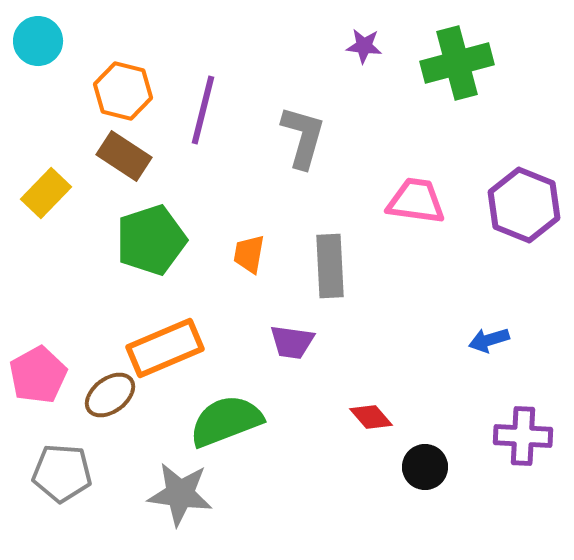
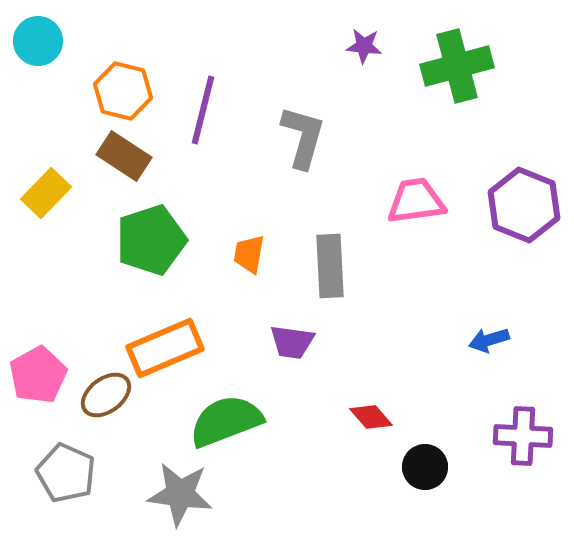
green cross: moved 3 px down
pink trapezoid: rotated 16 degrees counterclockwise
brown ellipse: moved 4 px left
gray pentagon: moved 4 px right; rotated 20 degrees clockwise
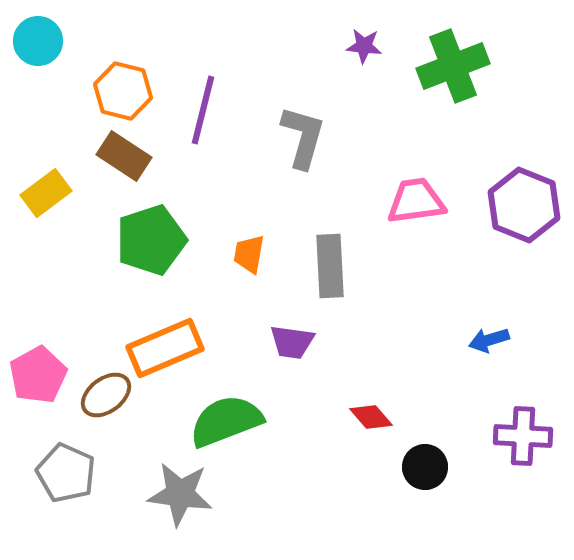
green cross: moved 4 px left; rotated 6 degrees counterclockwise
yellow rectangle: rotated 9 degrees clockwise
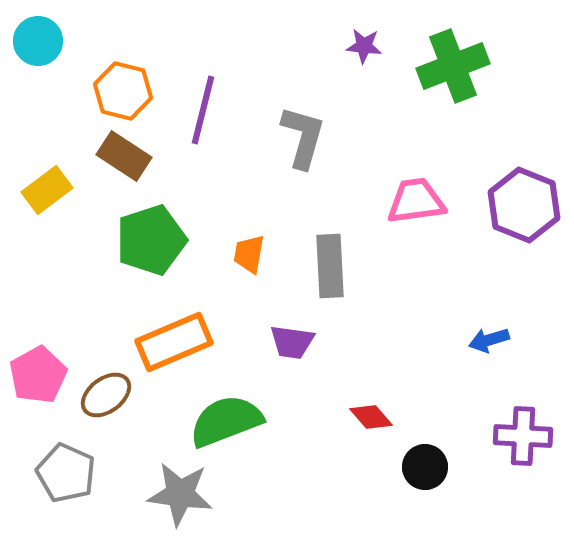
yellow rectangle: moved 1 px right, 3 px up
orange rectangle: moved 9 px right, 6 px up
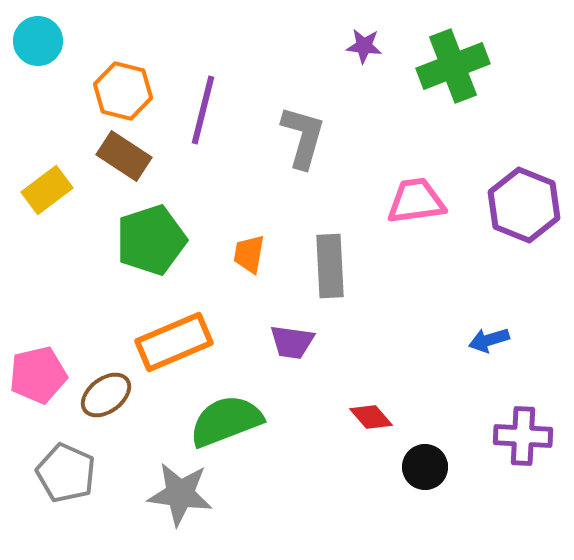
pink pentagon: rotated 16 degrees clockwise
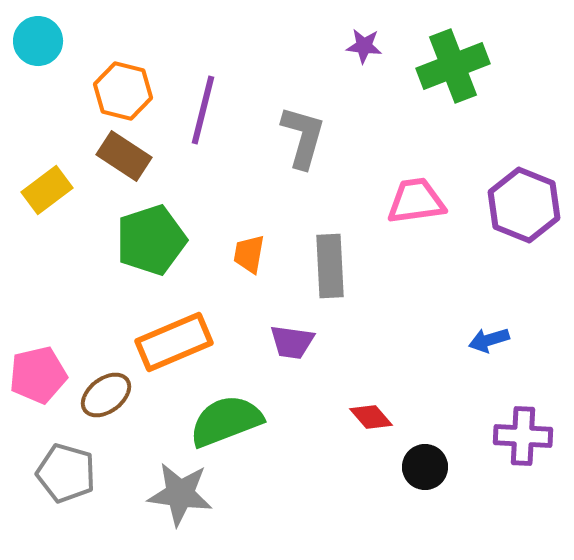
gray pentagon: rotated 8 degrees counterclockwise
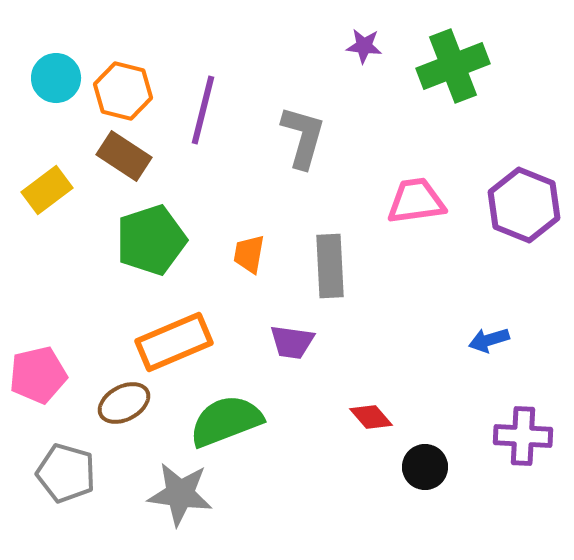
cyan circle: moved 18 px right, 37 px down
brown ellipse: moved 18 px right, 8 px down; rotated 9 degrees clockwise
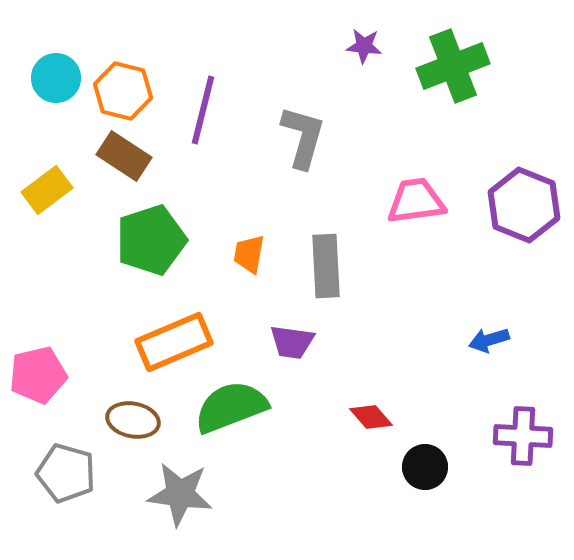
gray rectangle: moved 4 px left
brown ellipse: moved 9 px right, 17 px down; rotated 39 degrees clockwise
green semicircle: moved 5 px right, 14 px up
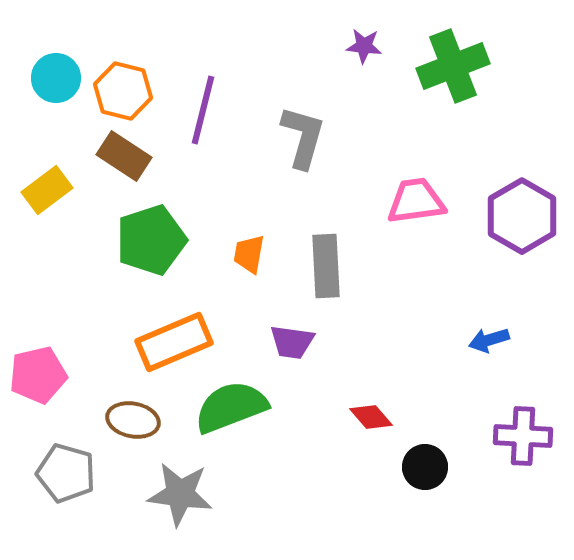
purple hexagon: moved 2 px left, 11 px down; rotated 8 degrees clockwise
